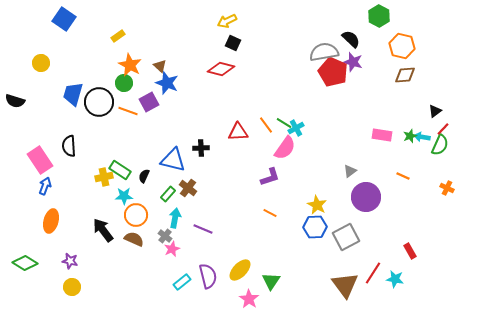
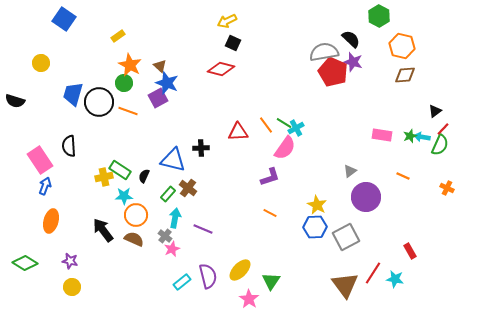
purple square at (149, 102): moved 9 px right, 4 px up
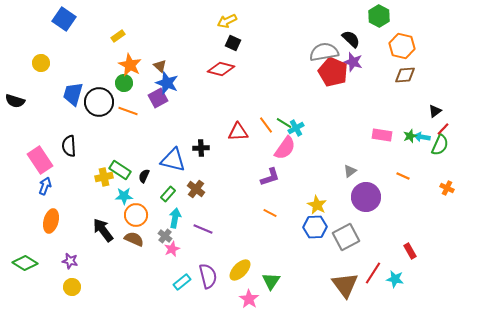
brown cross at (188, 188): moved 8 px right, 1 px down
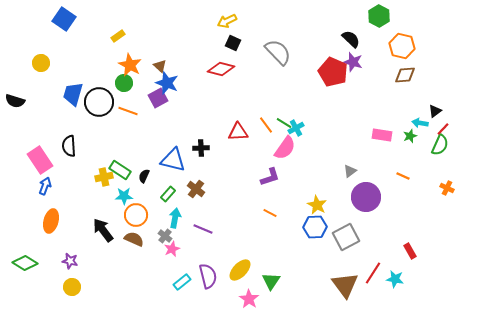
gray semicircle at (324, 52): moved 46 px left; rotated 56 degrees clockwise
cyan arrow at (422, 137): moved 2 px left, 14 px up
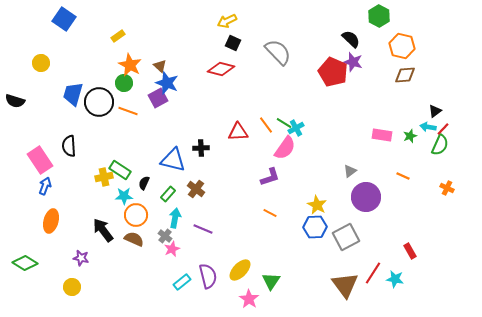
cyan arrow at (420, 123): moved 8 px right, 4 px down
black semicircle at (144, 176): moved 7 px down
purple star at (70, 261): moved 11 px right, 3 px up
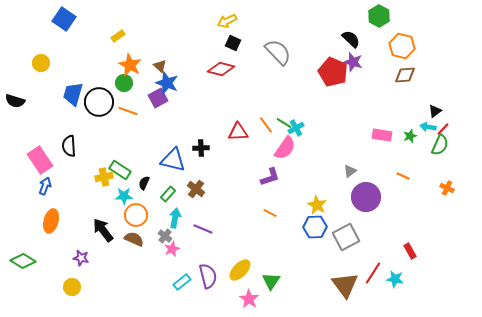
green diamond at (25, 263): moved 2 px left, 2 px up
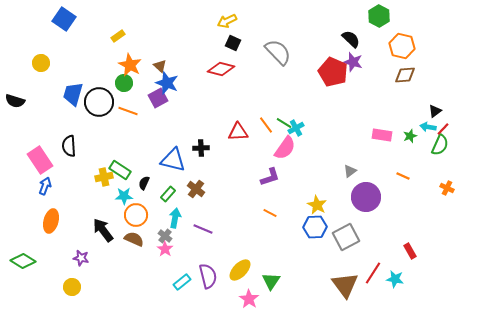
pink star at (172, 249): moved 7 px left; rotated 14 degrees counterclockwise
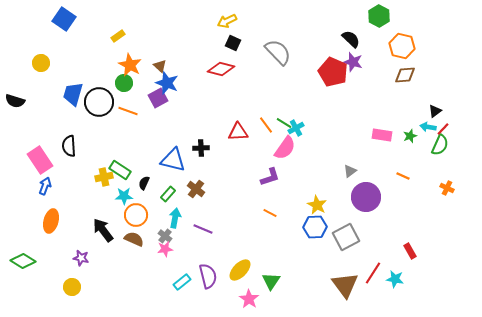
pink star at (165, 249): rotated 28 degrees clockwise
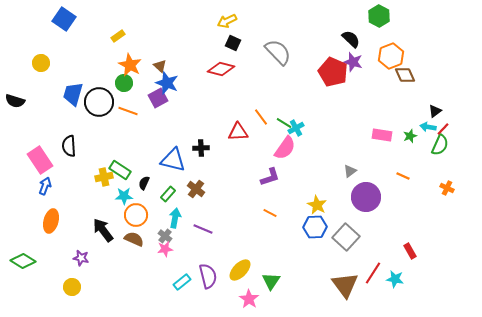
orange hexagon at (402, 46): moved 11 px left, 10 px down; rotated 25 degrees clockwise
brown diamond at (405, 75): rotated 70 degrees clockwise
orange line at (266, 125): moved 5 px left, 8 px up
gray square at (346, 237): rotated 20 degrees counterclockwise
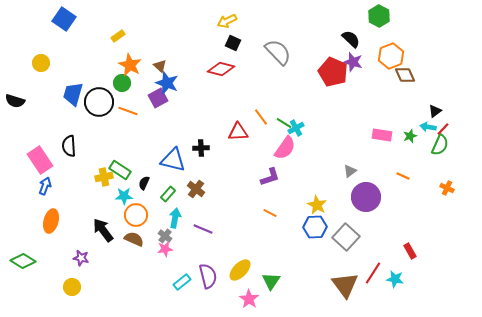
green circle at (124, 83): moved 2 px left
